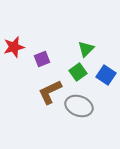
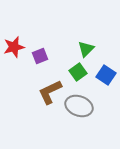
purple square: moved 2 px left, 3 px up
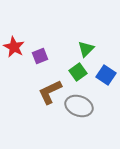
red star: rotated 30 degrees counterclockwise
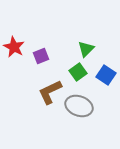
purple square: moved 1 px right
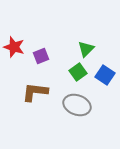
red star: rotated 10 degrees counterclockwise
blue square: moved 1 px left
brown L-shape: moved 15 px left; rotated 32 degrees clockwise
gray ellipse: moved 2 px left, 1 px up
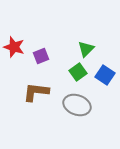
brown L-shape: moved 1 px right
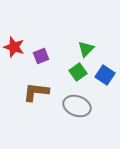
gray ellipse: moved 1 px down
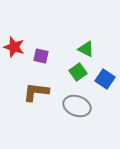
green triangle: rotated 48 degrees counterclockwise
purple square: rotated 35 degrees clockwise
blue square: moved 4 px down
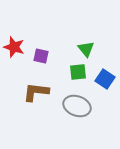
green triangle: rotated 24 degrees clockwise
green square: rotated 30 degrees clockwise
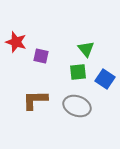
red star: moved 2 px right, 5 px up
brown L-shape: moved 1 px left, 8 px down; rotated 8 degrees counterclockwise
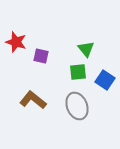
blue square: moved 1 px down
brown L-shape: moved 2 px left; rotated 40 degrees clockwise
gray ellipse: rotated 48 degrees clockwise
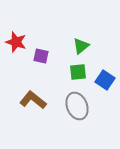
green triangle: moved 5 px left, 3 px up; rotated 30 degrees clockwise
